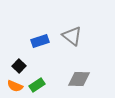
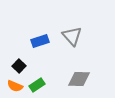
gray triangle: rotated 10 degrees clockwise
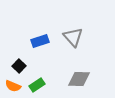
gray triangle: moved 1 px right, 1 px down
orange semicircle: moved 2 px left
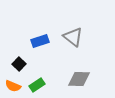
gray triangle: rotated 10 degrees counterclockwise
black square: moved 2 px up
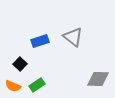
black square: moved 1 px right
gray diamond: moved 19 px right
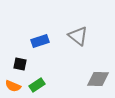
gray triangle: moved 5 px right, 1 px up
black square: rotated 32 degrees counterclockwise
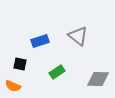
green rectangle: moved 20 px right, 13 px up
